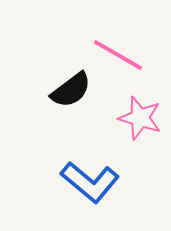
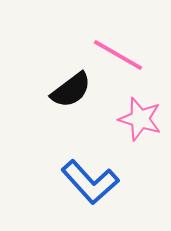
pink star: moved 1 px down
blue L-shape: rotated 8 degrees clockwise
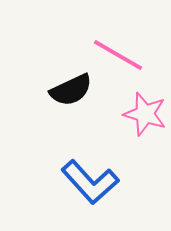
black semicircle: rotated 12 degrees clockwise
pink star: moved 5 px right, 5 px up
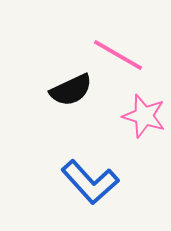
pink star: moved 1 px left, 2 px down
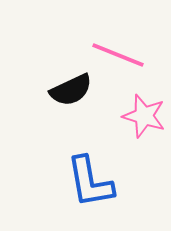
pink line: rotated 8 degrees counterclockwise
blue L-shape: rotated 32 degrees clockwise
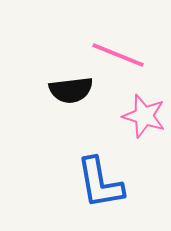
black semicircle: rotated 18 degrees clockwise
blue L-shape: moved 10 px right, 1 px down
